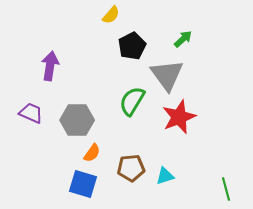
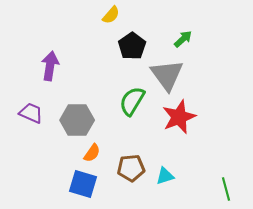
black pentagon: rotated 8 degrees counterclockwise
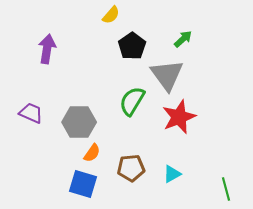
purple arrow: moved 3 px left, 17 px up
gray hexagon: moved 2 px right, 2 px down
cyan triangle: moved 7 px right, 2 px up; rotated 12 degrees counterclockwise
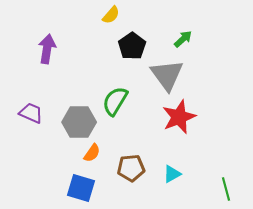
green semicircle: moved 17 px left
blue square: moved 2 px left, 4 px down
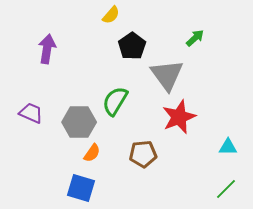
green arrow: moved 12 px right, 1 px up
brown pentagon: moved 12 px right, 14 px up
cyan triangle: moved 56 px right, 27 px up; rotated 30 degrees clockwise
green line: rotated 60 degrees clockwise
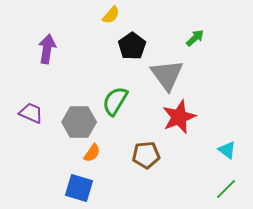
cyan triangle: moved 1 px left, 3 px down; rotated 36 degrees clockwise
brown pentagon: moved 3 px right, 1 px down
blue square: moved 2 px left
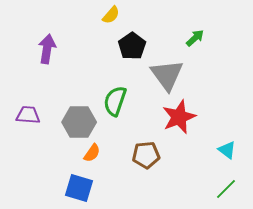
green semicircle: rotated 12 degrees counterclockwise
purple trapezoid: moved 3 px left, 2 px down; rotated 20 degrees counterclockwise
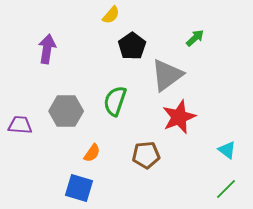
gray triangle: rotated 30 degrees clockwise
purple trapezoid: moved 8 px left, 10 px down
gray hexagon: moved 13 px left, 11 px up
